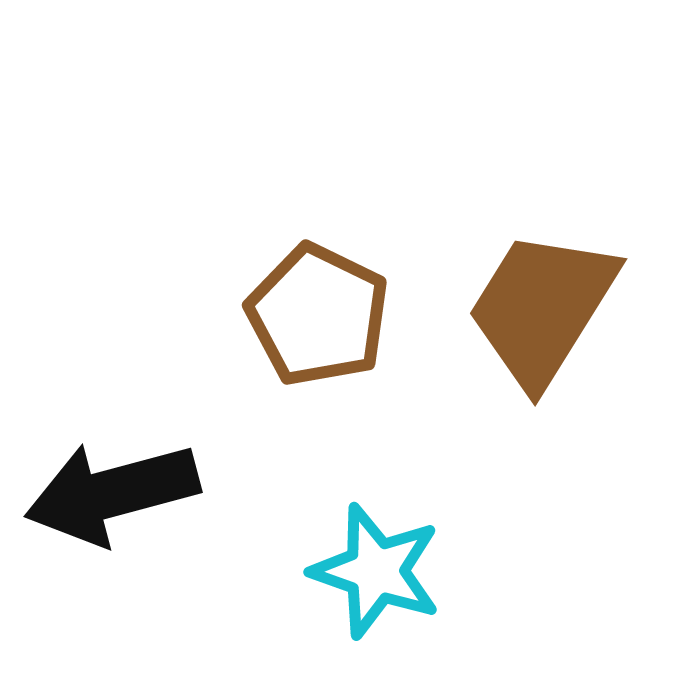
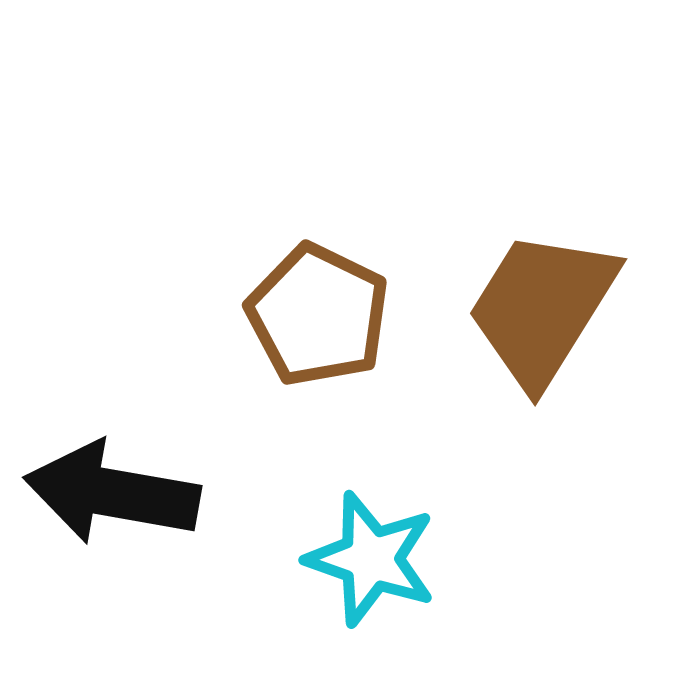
black arrow: rotated 25 degrees clockwise
cyan star: moved 5 px left, 12 px up
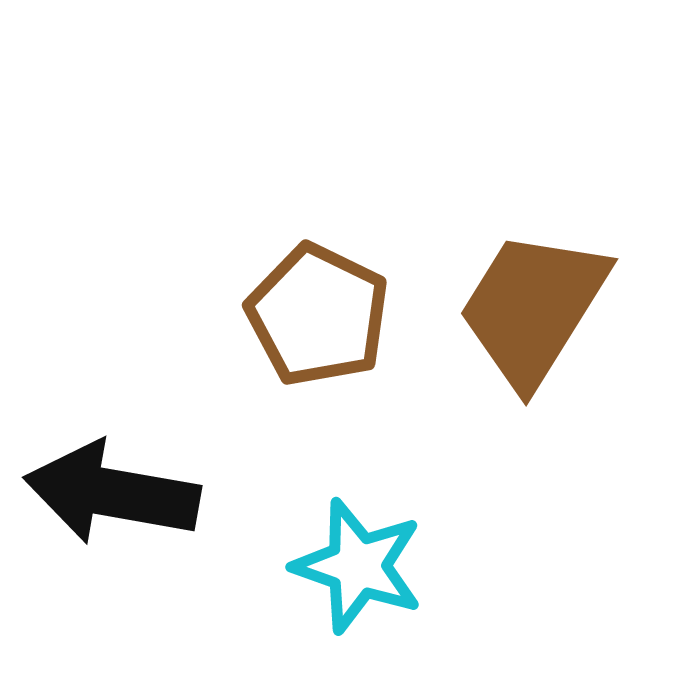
brown trapezoid: moved 9 px left
cyan star: moved 13 px left, 7 px down
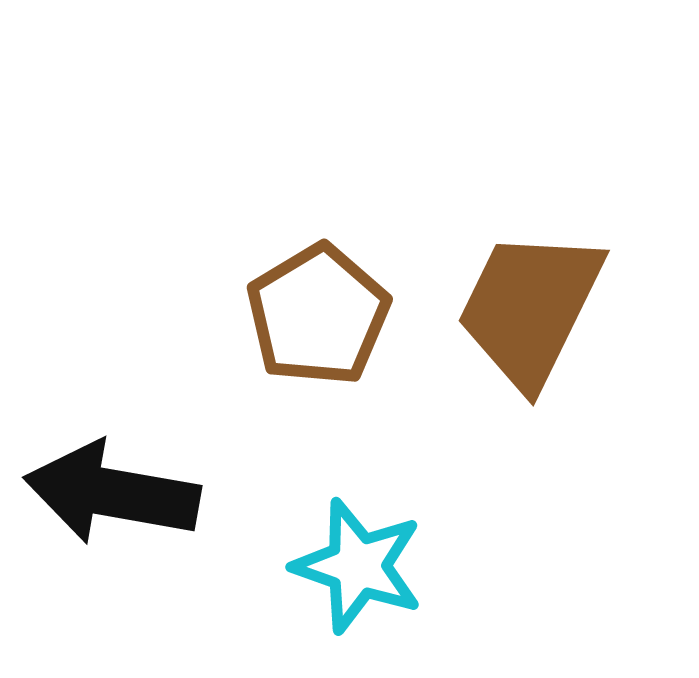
brown trapezoid: moved 3 px left; rotated 6 degrees counterclockwise
brown pentagon: rotated 15 degrees clockwise
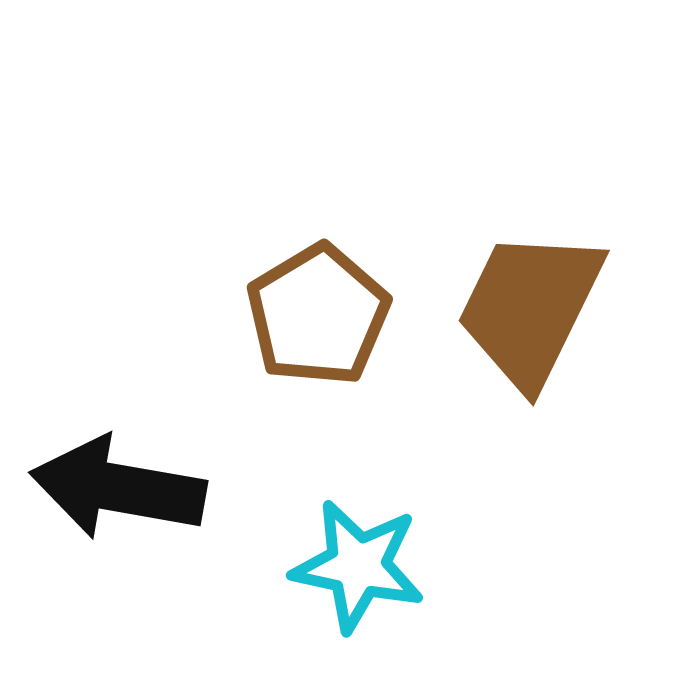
black arrow: moved 6 px right, 5 px up
cyan star: rotated 7 degrees counterclockwise
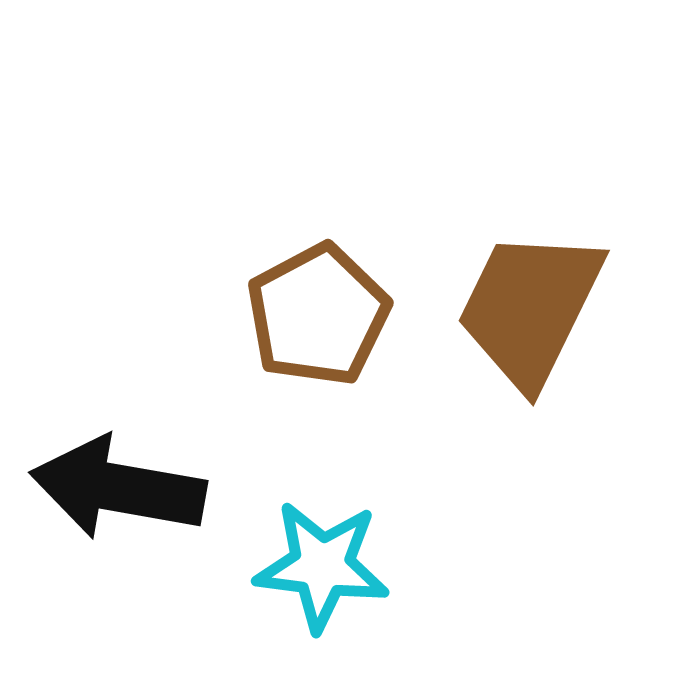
brown pentagon: rotated 3 degrees clockwise
cyan star: moved 36 px left; rotated 5 degrees counterclockwise
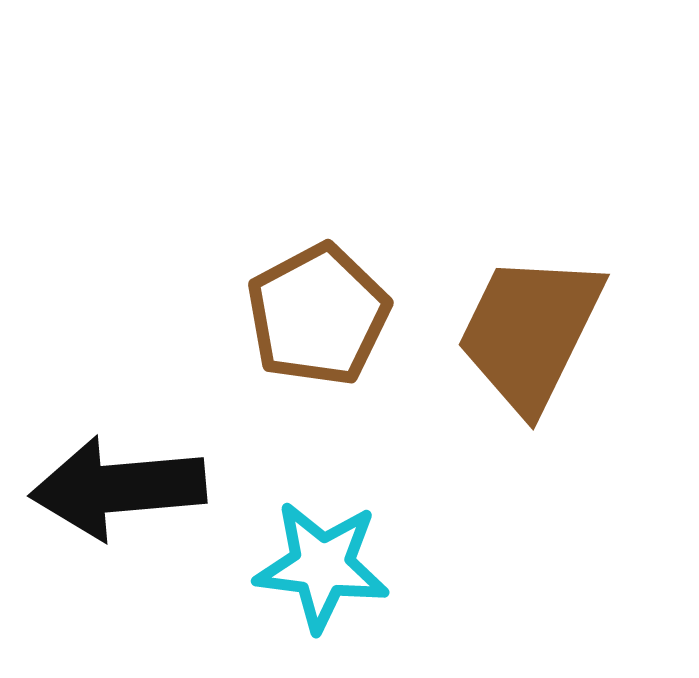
brown trapezoid: moved 24 px down
black arrow: rotated 15 degrees counterclockwise
